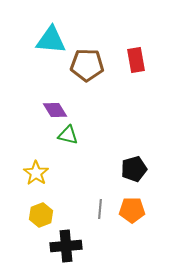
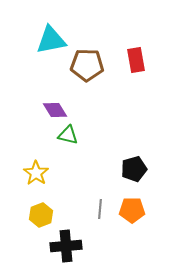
cyan triangle: rotated 16 degrees counterclockwise
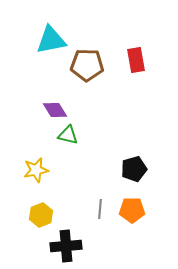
yellow star: moved 3 px up; rotated 25 degrees clockwise
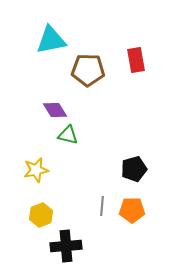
brown pentagon: moved 1 px right, 5 px down
gray line: moved 2 px right, 3 px up
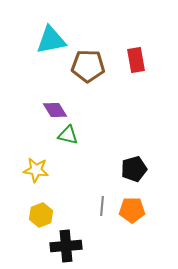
brown pentagon: moved 4 px up
yellow star: rotated 20 degrees clockwise
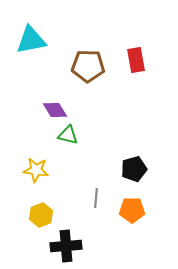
cyan triangle: moved 20 px left
gray line: moved 6 px left, 8 px up
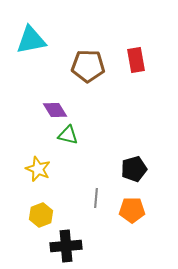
yellow star: moved 2 px right, 1 px up; rotated 15 degrees clockwise
